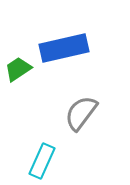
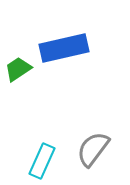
gray semicircle: moved 12 px right, 36 px down
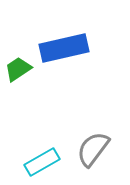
cyan rectangle: moved 1 px down; rotated 36 degrees clockwise
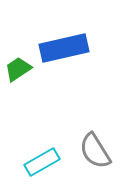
gray semicircle: moved 2 px right, 2 px down; rotated 69 degrees counterclockwise
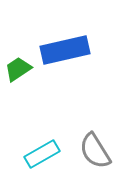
blue rectangle: moved 1 px right, 2 px down
cyan rectangle: moved 8 px up
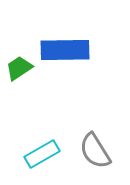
blue rectangle: rotated 12 degrees clockwise
green trapezoid: moved 1 px right, 1 px up
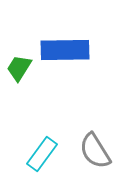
green trapezoid: rotated 24 degrees counterclockwise
cyan rectangle: rotated 24 degrees counterclockwise
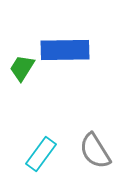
green trapezoid: moved 3 px right
cyan rectangle: moved 1 px left
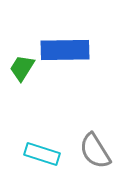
cyan rectangle: moved 1 px right; rotated 72 degrees clockwise
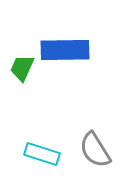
green trapezoid: rotated 8 degrees counterclockwise
gray semicircle: moved 1 px up
